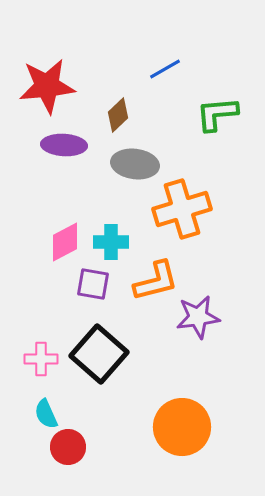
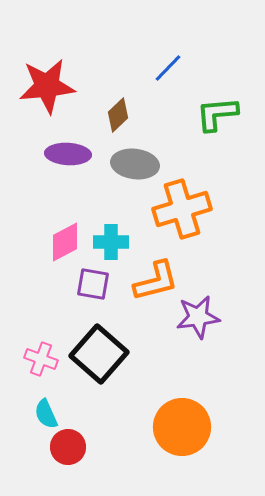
blue line: moved 3 px right, 1 px up; rotated 16 degrees counterclockwise
purple ellipse: moved 4 px right, 9 px down
pink cross: rotated 20 degrees clockwise
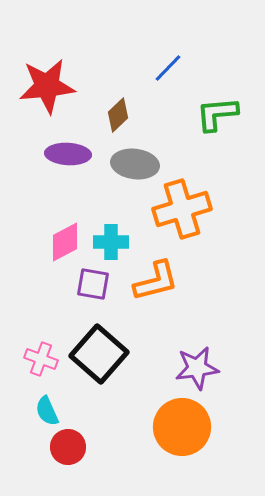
purple star: moved 1 px left, 51 px down
cyan semicircle: moved 1 px right, 3 px up
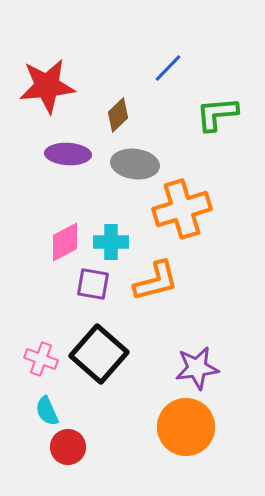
orange circle: moved 4 px right
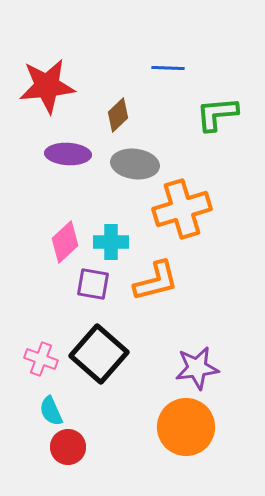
blue line: rotated 48 degrees clockwise
pink diamond: rotated 15 degrees counterclockwise
cyan semicircle: moved 4 px right
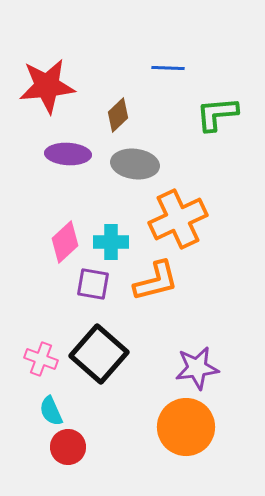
orange cross: moved 4 px left, 10 px down; rotated 8 degrees counterclockwise
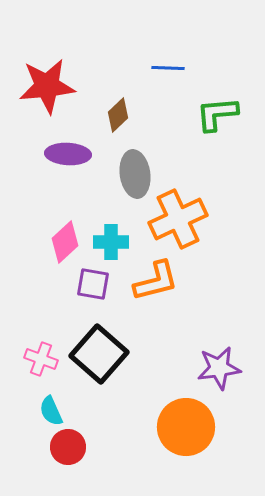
gray ellipse: moved 10 px down; rotated 75 degrees clockwise
purple star: moved 22 px right
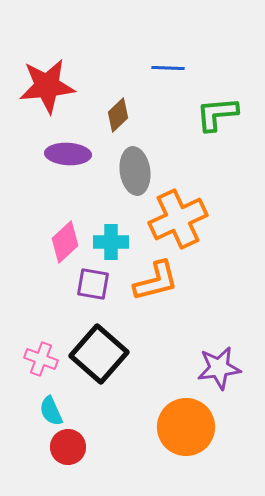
gray ellipse: moved 3 px up
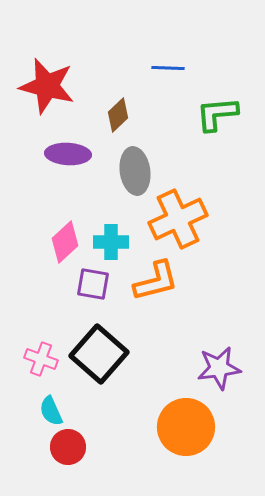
red star: rotated 20 degrees clockwise
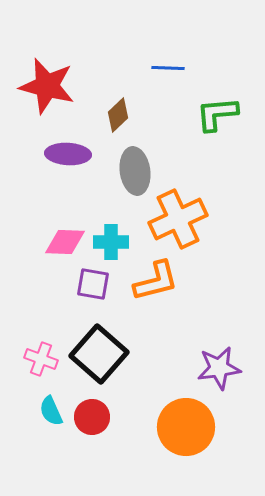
pink diamond: rotated 45 degrees clockwise
red circle: moved 24 px right, 30 px up
